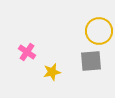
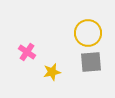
yellow circle: moved 11 px left, 2 px down
gray square: moved 1 px down
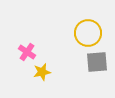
gray square: moved 6 px right
yellow star: moved 10 px left
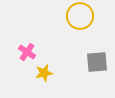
yellow circle: moved 8 px left, 17 px up
yellow star: moved 2 px right, 1 px down
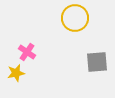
yellow circle: moved 5 px left, 2 px down
yellow star: moved 28 px left
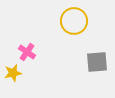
yellow circle: moved 1 px left, 3 px down
yellow star: moved 3 px left
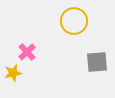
pink cross: rotated 12 degrees clockwise
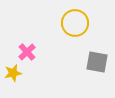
yellow circle: moved 1 px right, 2 px down
gray square: rotated 15 degrees clockwise
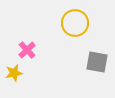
pink cross: moved 2 px up
yellow star: moved 1 px right
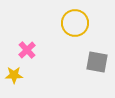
yellow star: moved 2 px down; rotated 12 degrees clockwise
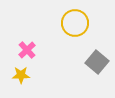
gray square: rotated 30 degrees clockwise
yellow star: moved 7 px right
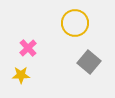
pink cross: moved 1 px right, 2 px up
gray square: moved 8 px left
